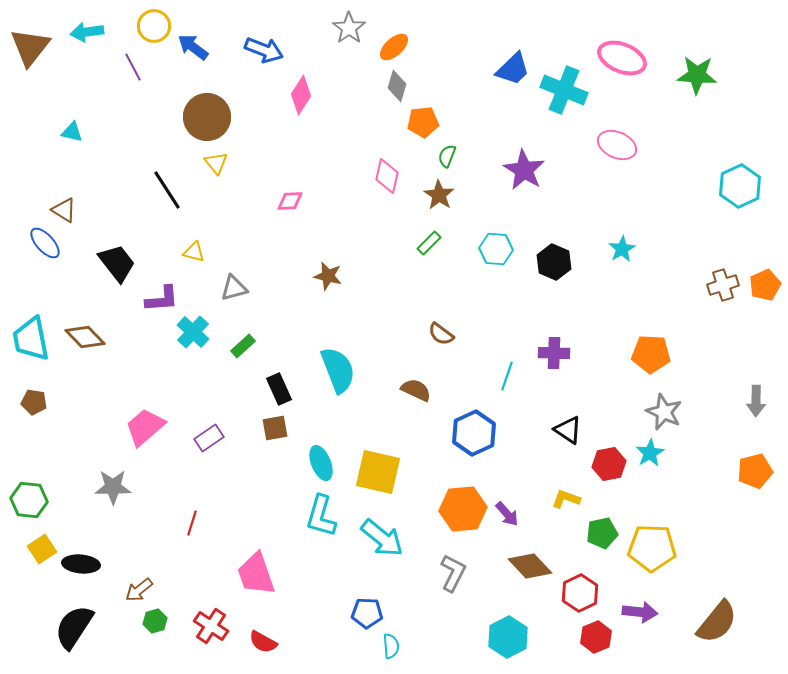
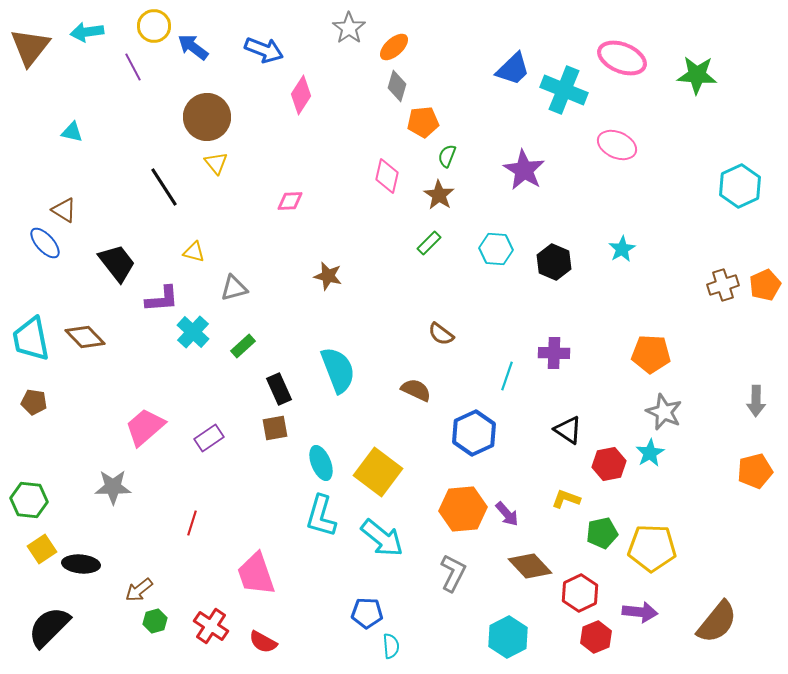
black line at (167, 190): moved 3 px left, 3 px up
yellow square at (378, 472): rotated 24 degrees clockwise
black semicircle at (74, 627): moved 25 px left; rotated 12 degrees clockwise
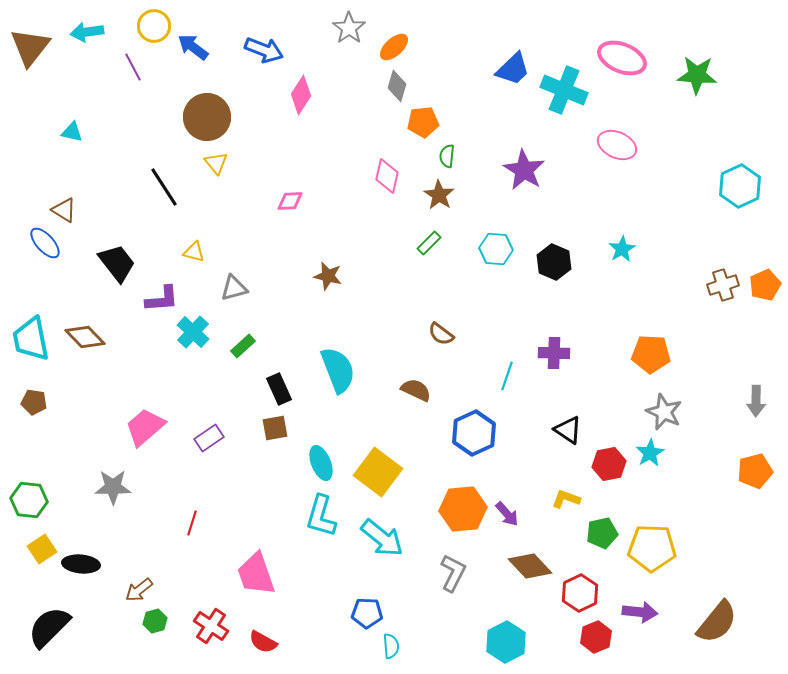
green semicircle at (447, 156): rotated 15 degrees counterclockwise
cyan hexagon at (508, 637): moved 2 px left, 5 px down
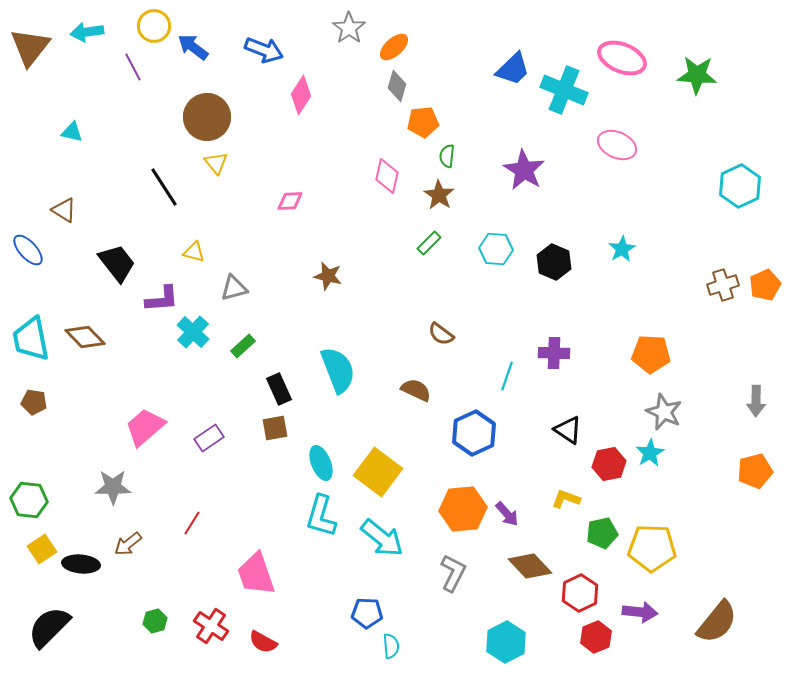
blue ellipse at (45, 243): moved 17 px left, 7 px down
red line at (192, 523): rotated 15 degrees clockwise
brown arrow at (139, 590): moved 11 px left, 46 px up
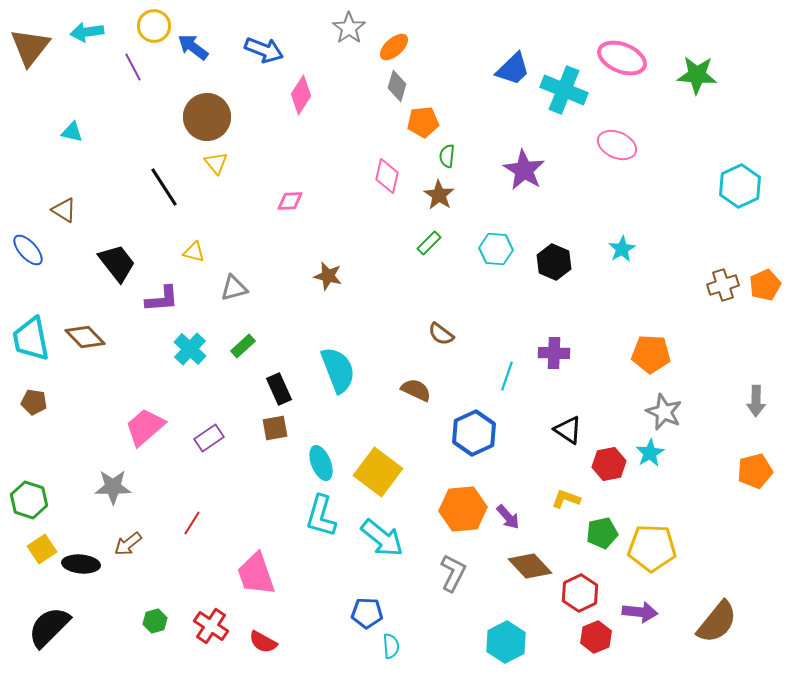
cyan cross at (193, 332): moved 3 px left, 17 px down
green hexagon at (29, 500): rotated 12 degrees clockwise
purple arrow at (507, 514): moved 1 px right, 3 px down
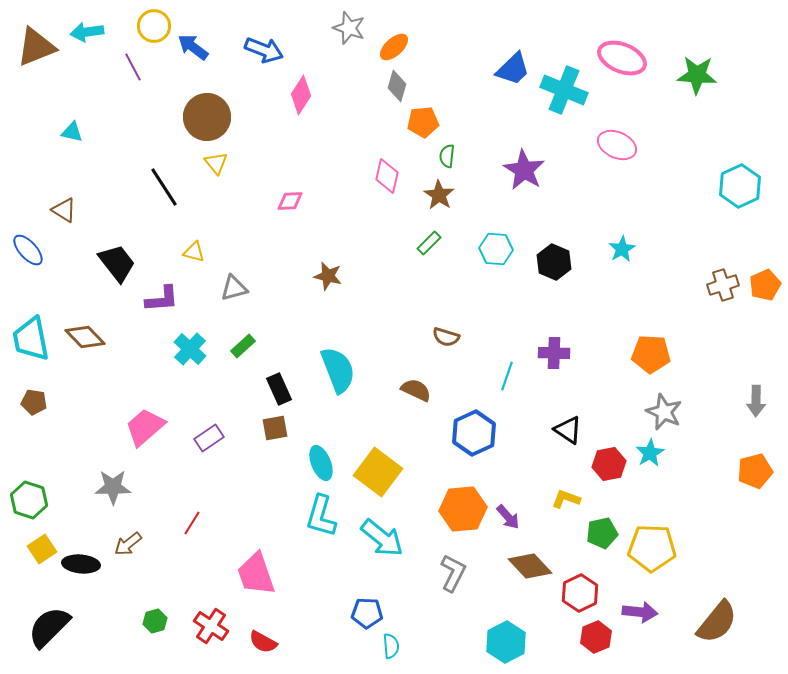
gray star at (349, 28): rotated 16 degrees counterclockwise
brown triangle at (30, 47): moved 6 px right; rotated 30 degrees clockwise
brown semicircle at (441, 334): moved 5 px right, 3 px down; rotated 20 degrees counterclockwise
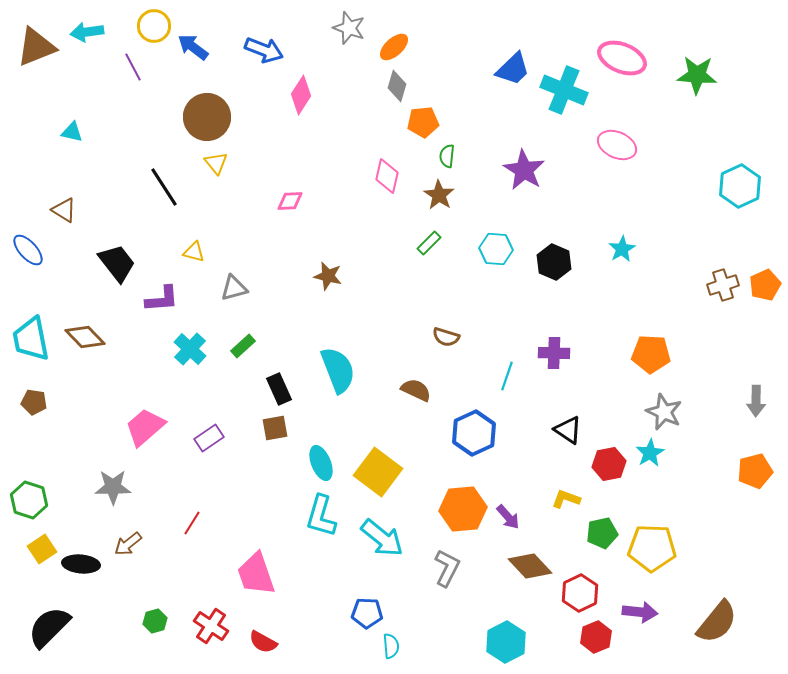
gray L-shape at (453, 573): moved 6 px left, 5 px up
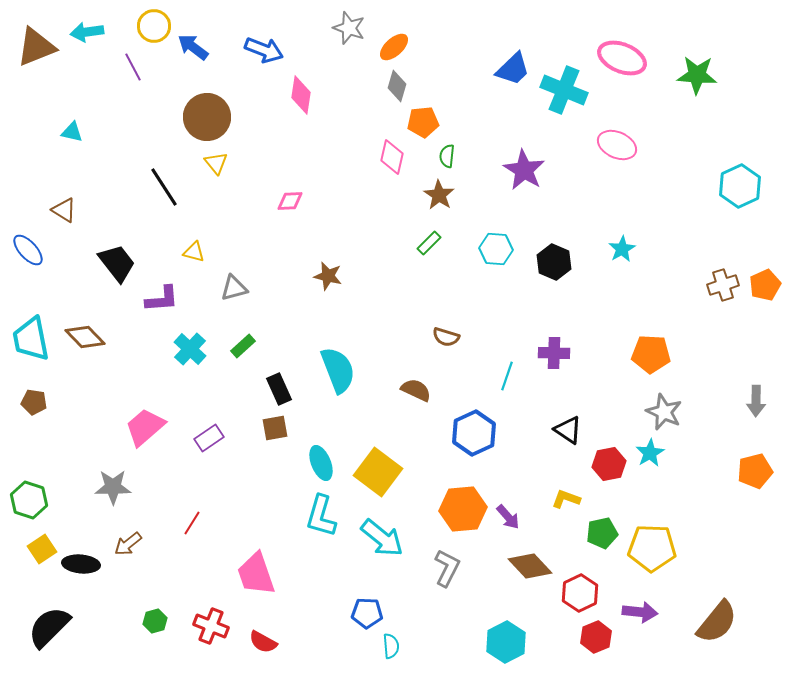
pink diamond at (301, 95): rotated 24 degrees counterclockwise
pink diamond at (387, 176): moved 5 px right, 19 px up
red cross at (211, 626): rotated 12 degrees counterclockwise
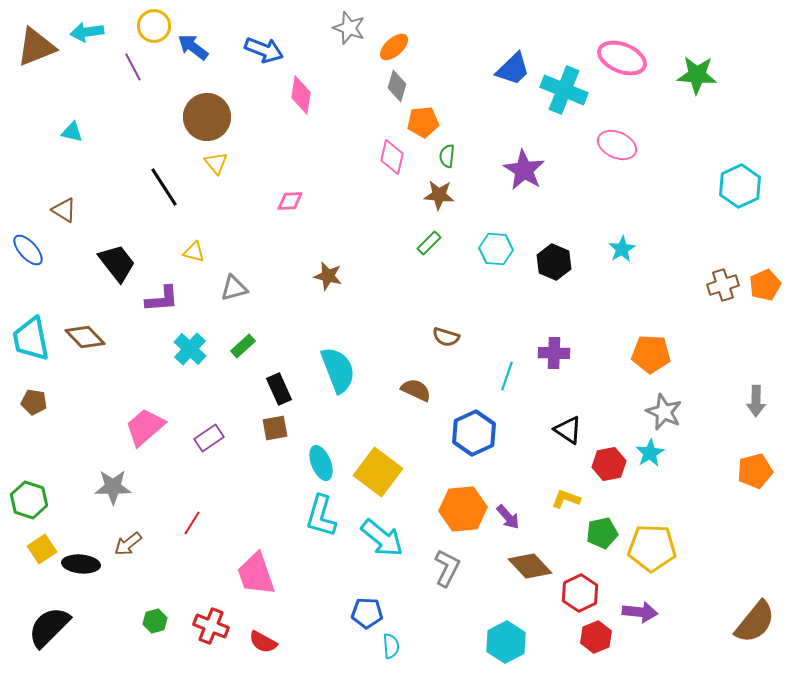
brown star at (439, 195): rotated 28 degrees counterclockwise
brown semicircle at (717, 622): moved 38 px right
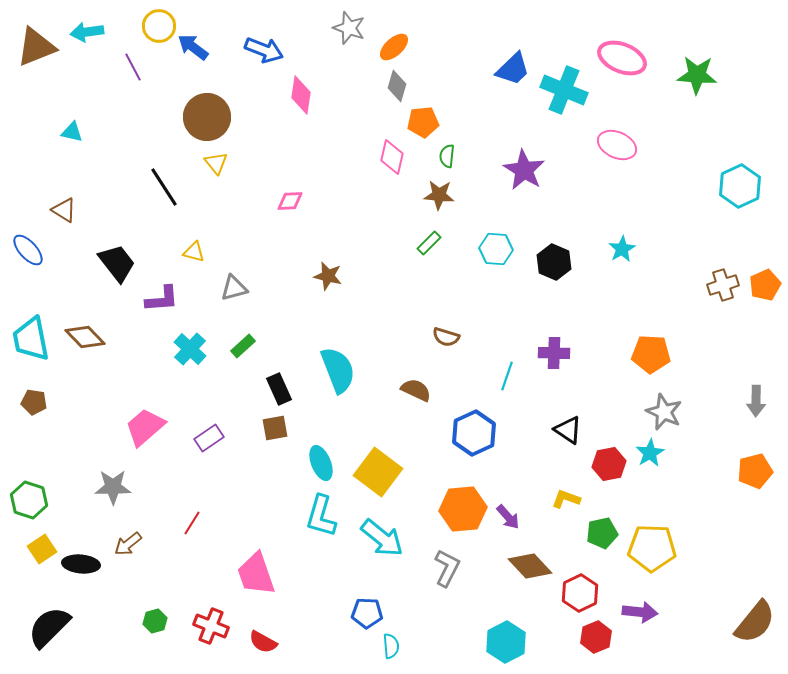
yellow circle at (154, 26): moved 5 px right
